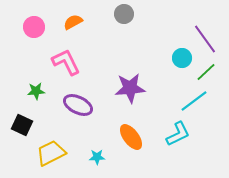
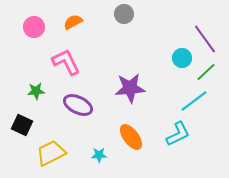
cyan star: moved 2 px right, 2 px up
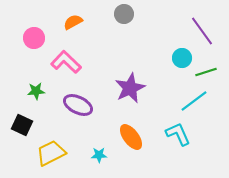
pink circle: moved 11 px down
purple line: moved 3 px left, 8 px up
pink L-shape: rotated 20 degrees counterclockwise
green line: rotated 25 degrees clockwise
purple star: rotated 20 degrees counterclockwise
cyan L-shape: rotated 88 degrees counterclockwise
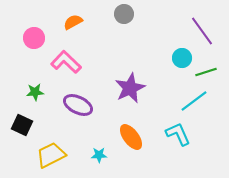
green star: moved 1 px left, 1 px down
yellow trapezoid: moved 2 px down
